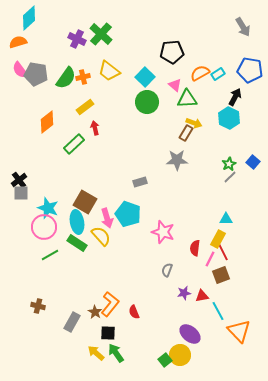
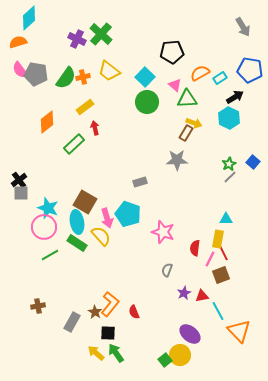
cyan rectangle at (218, 74): moved 2 px right, 4 px down
black arrow at (235, 97): rotated 30 degrees clockwise
yellow rectangle at (218, 239): rotated 18 degrees counterclockwise
purple star at (184, 293): rotated 16 degrees counterclockwise
brown cross at (38, 306): rotated 24 degrees counterclockwise
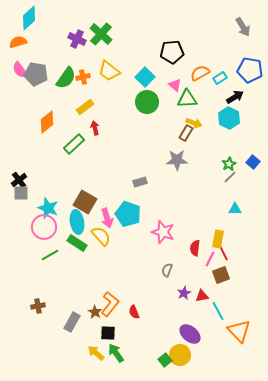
cyan triangle at (226, 219): moved 9 px right, 10 px up
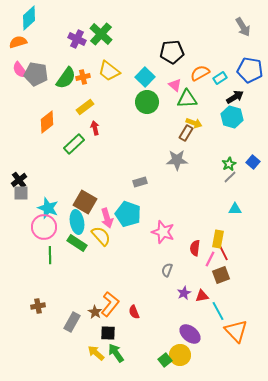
cyan hexagon at (229, 118): moved 3 px right, 1 px up; rotated 10 degrees counterclockwise
green line at (50, 255): rotated 60 degrees counterclockwise
orange triangle at (239, 331): moved 3 px left
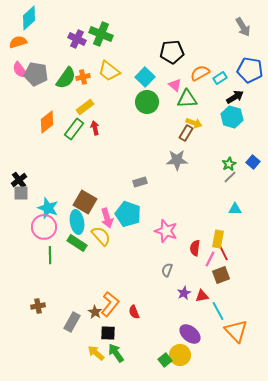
green cross at (101, 34): rotated 20 degrees counterclockwise
green rectangle at (74, 144): moved 15 px up; rotated 10 degrees counterclockwise
pink star at (163, 232): moved 3 px right, 1 px up
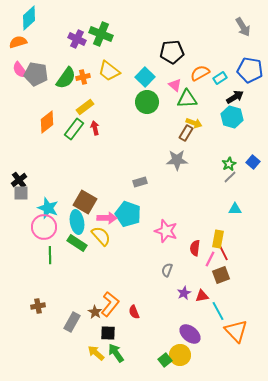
pink arrow at (107, 218): rotated 72 degrees counterclockwise
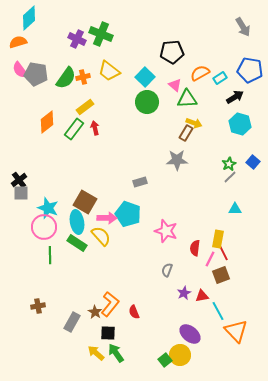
cyan hexagon at (232, 117): moved 8 px right, 7 px down
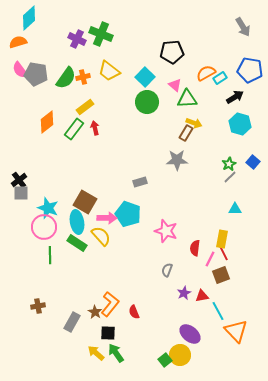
orange semicircle at (200, 73): moved 6 px right
yellow rectangle at (218, 239): moved 4 px right
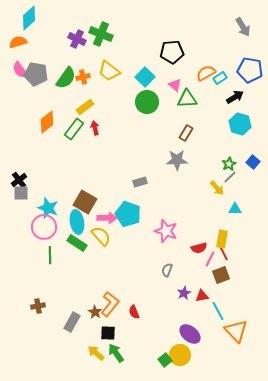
yellow arrow at (194, 123): moved 23 px right, 65 px down; rotated 28 degrees clockwise
red semicircle at (195, 248): moved 4 px right; rotated 112 degrees counterclockwise
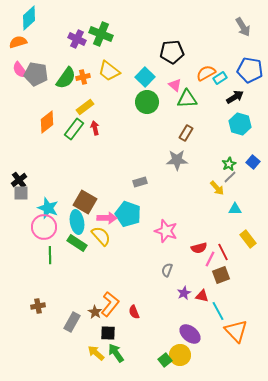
yellow rectangle at (222, 239): moved 26 px right; rotated 48 degrees counterclockwise
red triangle at (202, 296): rotated 24 degrees clockwise
